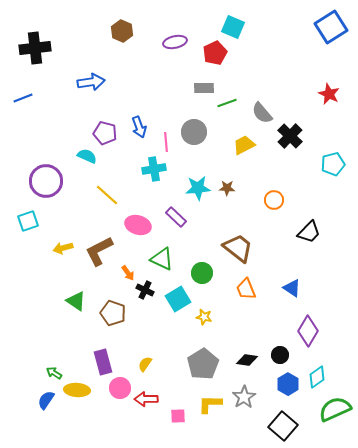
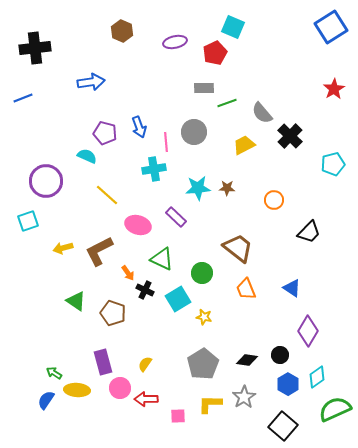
red star at (329, 94): moved 5 px right, 5 px up; rotated 15 degrees clockwise
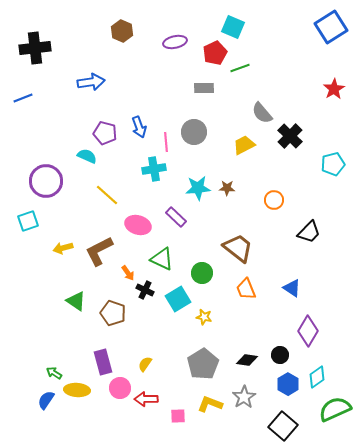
green line at (227, 103): moved 13 px right, 35 px up
yellow L-shape at (210, 404): rotated 20 degrees clockwise
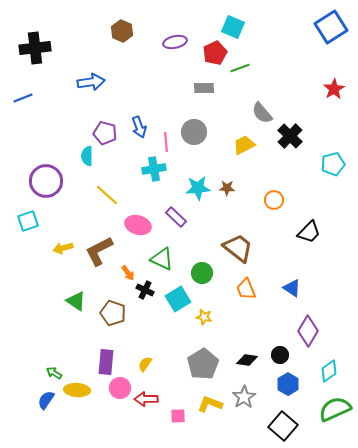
cyan semicircle at (87, 156): rotated 114 degrees counterclockwise
purple rectangle at (103, 362): moved 3 px right; rotated 20 degrees clockwise
cyan diamond at (317, 377): moved 12 px right, 6 px up
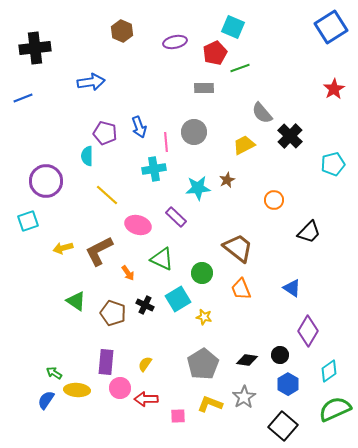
brown star at (227, 188): moved 8 px up; rotated 28 degrees counterclockwise
orange trapezoid at (246, 289): moved 5 px left
black cross at (145, 290): moved 15 px down
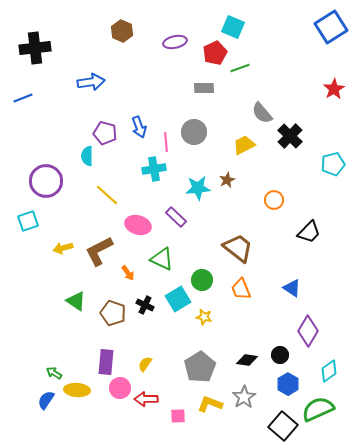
green circle at (202, 273): moved 7 px down
gray pentagon at (203, 364): moved 3 px left, 3 px down
green semicircle at (335, 409): moved 17 px left
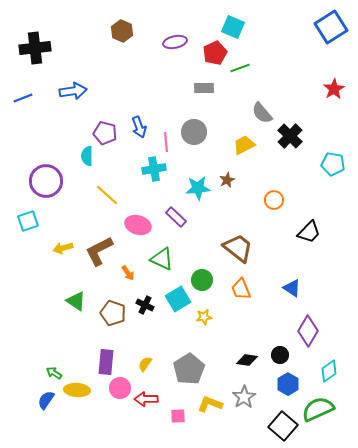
blue arrow at (91, 82): moved 18 px left, 9 px down
cyan pentagon at (333, 164): rotated 25 degrees clockwise
yellow star at (204, 317): rotated 21 degrees counterclockwise
gray pentagon at (200, 367): moved 11 px left, 2 px down
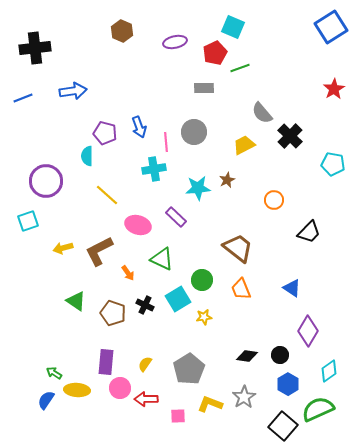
black diamond at (247, 360): moved 4 px up
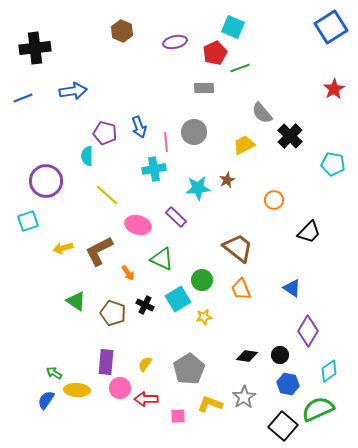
blue hexagon at (288, 384): rotated 20 degrees counterclockwise
